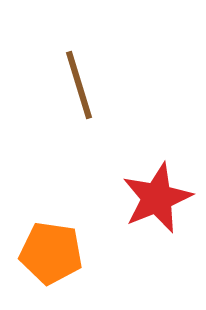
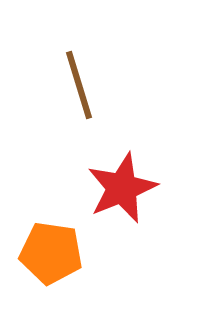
red star: moved 35 px left, 10 px up
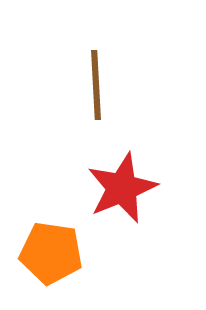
brown line: moved 17 px right; rotated 14 degrees clockwise
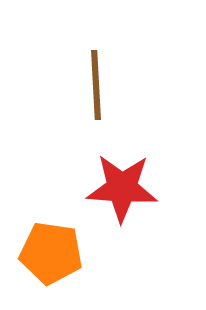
red star: rotated 26 degrees clockwise
